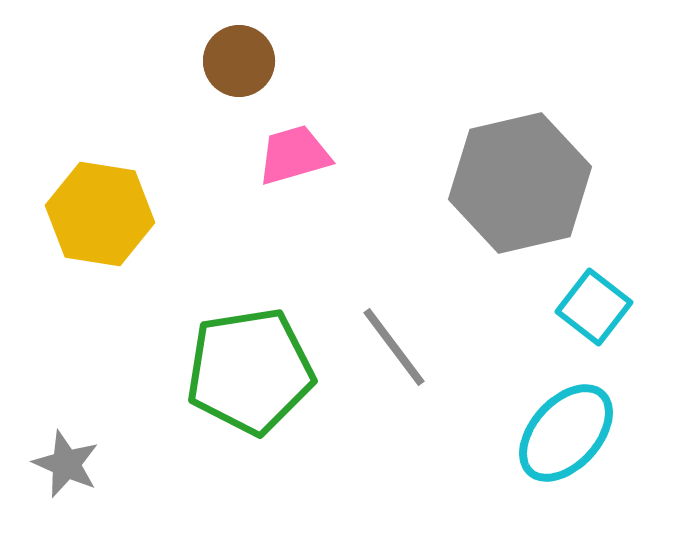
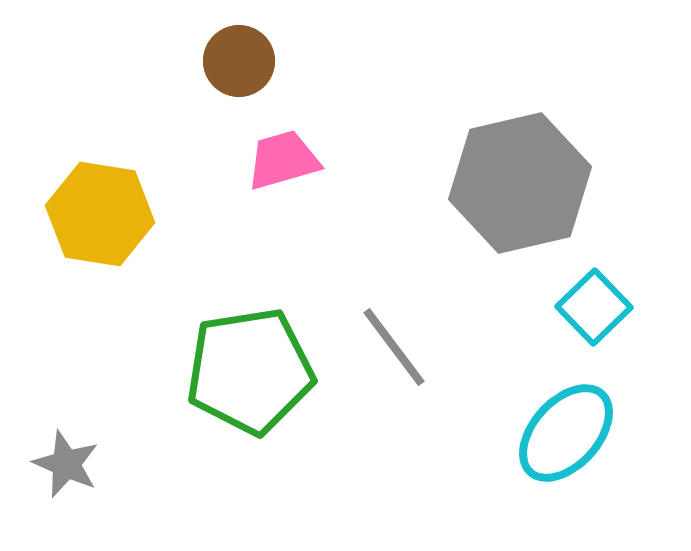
pink trapezoid: moved 11 px left, 5 px down
cyan square: rotated 8 degrees clockwise
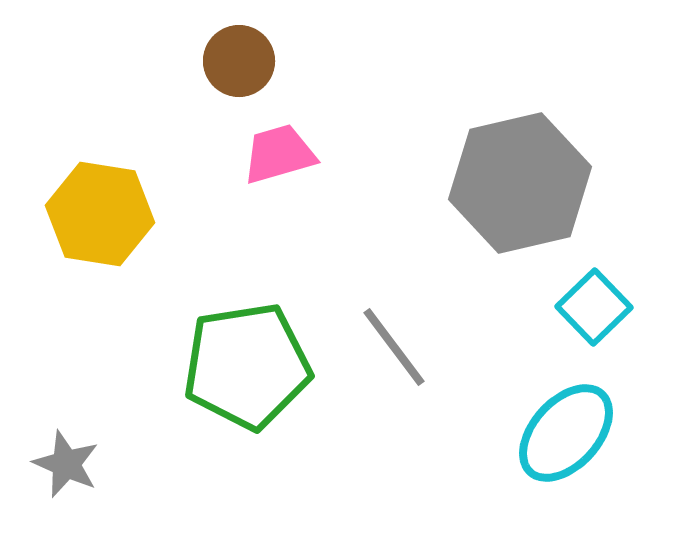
pink trapezoid: moved 4 px left, 6 px up
green pentagon: moved 3 px left, 5 px up
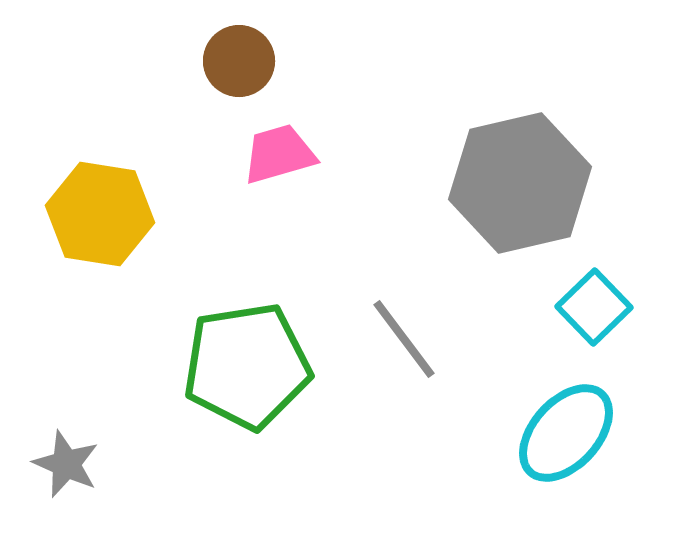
gray line: moved 10 px right, 8 px up
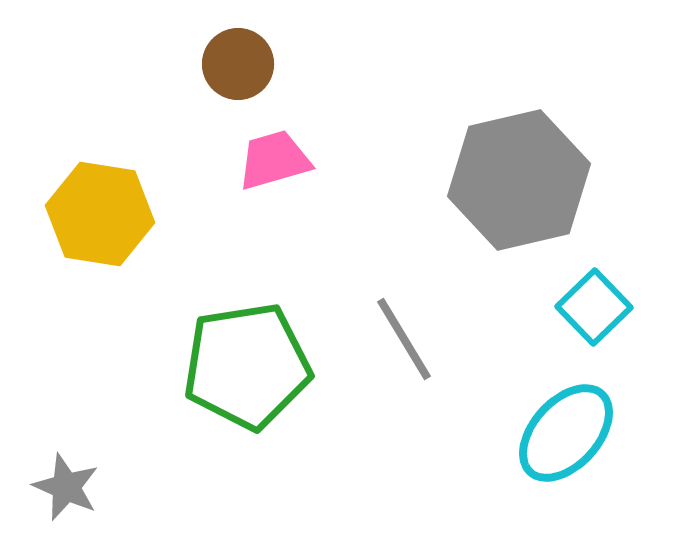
brown circle: moved 1 px left, 3 px down
pink trapezoid: moved 5 px left, 6 px down
gray hexagon: moved 1 px left, 3 px up
gray line: rotated 6 degrees clockwise
gray star: moved 23 px down
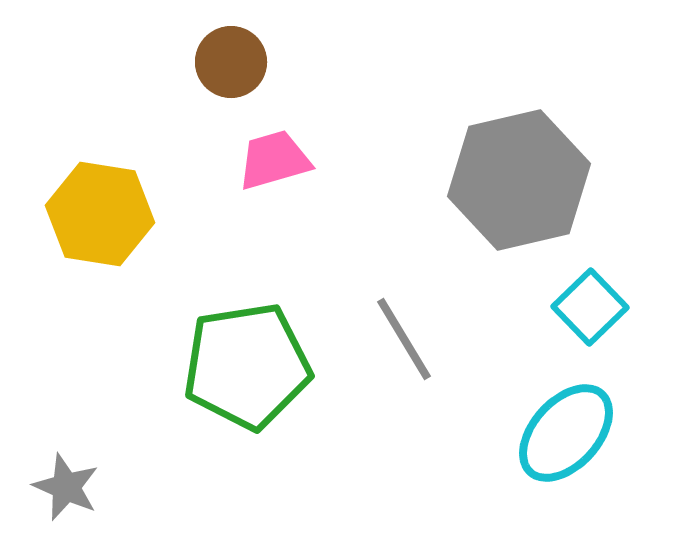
brown circle: moved 7 px left, 2 px up
cyan square: moved 4 px left
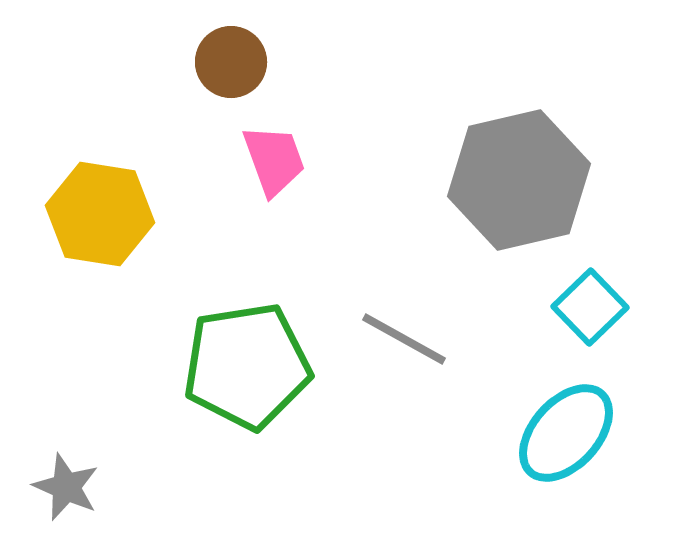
pink trapezoid: rotated 86 degrees clockwise
gray line: rotated 30 degrees counterclockwise
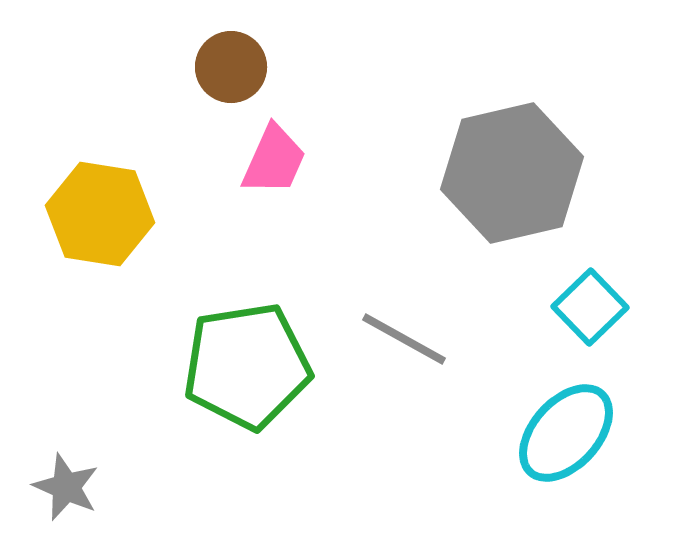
brown circle: moved 5 px down
pink trapezoid: rotated 44 degrees clockwise
gray hexagon: moved 7 px left, 7 px up
